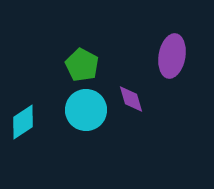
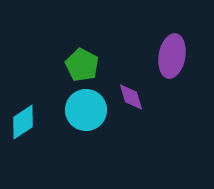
purple diamond: moved 2 px up
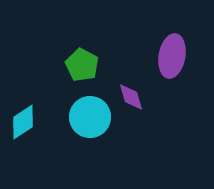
cyan circle: moved 4 px right, 7 px down
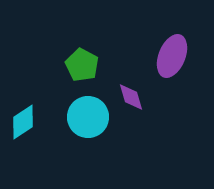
purple ellipse: rotated 12 degrees clockwise
cyan circle: moved 2 px left
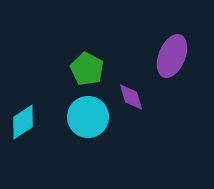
green pentagon: moved 5 px right, 4 px down
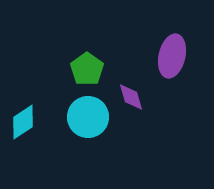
purple ellipse: rotated 9 degrees counterclockwise
green pentagon: rotated 8 degrees clockwise
